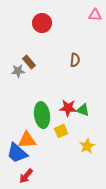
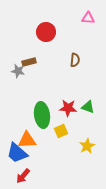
pink triangle: moved 7 px left, 3 px down
red circle: moved 4 px right, 9 px down
brown rectangle: rotated 64 degrees counterclockwise
gray star: rotated 16 degrees clockwise
green triangle: moved 5 px right, 3 px up
red arrow: moved 3 px left
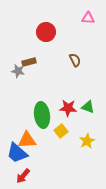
brown semicircle: rotated 32 degrees counterclockwise
yellow square: rotated 16 degrees counterclockwise
yellow star: moved 5 px up
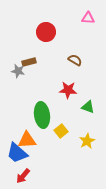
brown semicircle: rotated 32 degrees counterclockwise
red star: moved 18 px up
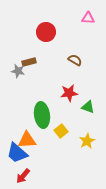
red star: moved 1 px right, 3 px down; rotated 12 degrees counterclockwise
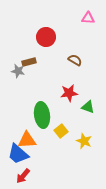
red circle: moved 5 px down
yellow star: moved 3 px left; rotated 21 degrees counterclockwise
blue trapezoid: moved 1 px right, 1 px down
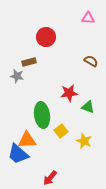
brown semicircle: moved 16 px right, 1 px down
gray star: moved 1 px left, 5 px down
red arrow: moved 27 px right, 2 px down
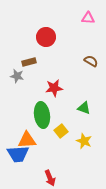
red star: moved 15 px left, 5 px up
green triangle: moved 4 px left, 1 px down
blue trapezoid: rotated 45 degrees counterclockwise
red arrow: rotated 63 degrees counterclockwise
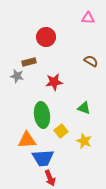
red star: moved 6 px up
blue trapezoid: moved 25 px right, 4 px down
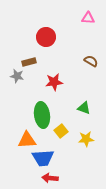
yellow star: moved 2 px right, 2 px up; rotated 28 degrees counterclockwise
red arrow: rotated 119 degrees clockwise
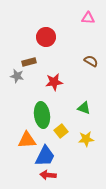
blue trapezoid: moved 2 px right, 2 px up; rotated 60 degrees counterclockwise
red arrow: moved 2 px left, 3 px up
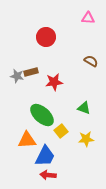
brown rectangle: moved 2 px right, 10 px down
green ellipse: rotated 40 degrees counterclockwise
